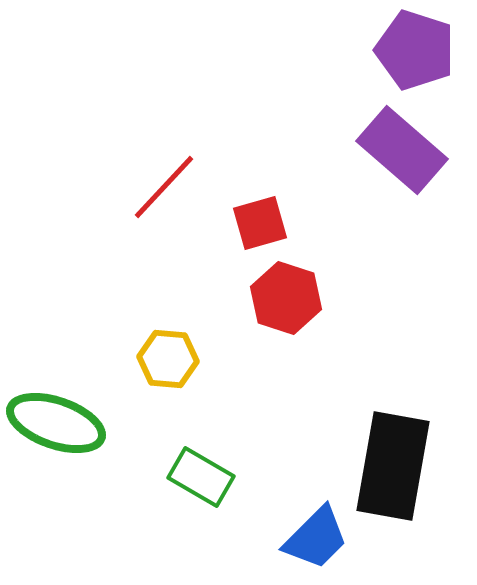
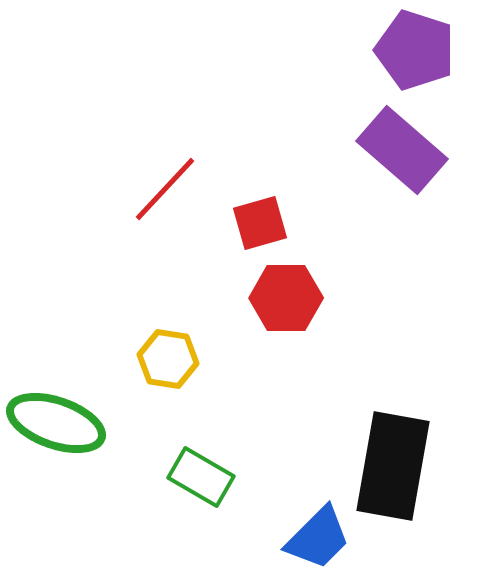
red line: moved 1 px right, 2 px down
red hexagon: rotated 18 degrees counterclockwise
yellow hexagon: rotated 4 degrees clockwise
blue trapezoid: moved 2 px right
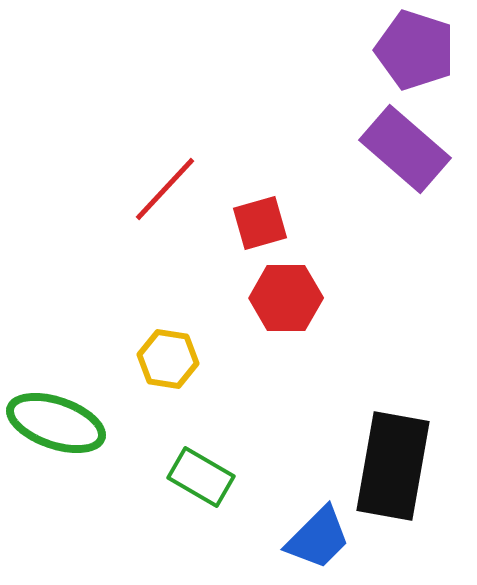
purple rectangle: moved 3 px right, 1 px up
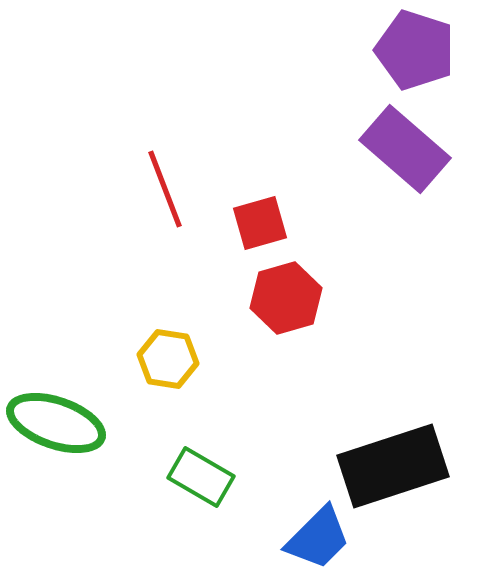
red line: rotated 64 degrees counterclockwise
red hexagon: rotated 16 degrees counterclockwise
black rectangle: rotated 62 degrees clockwise
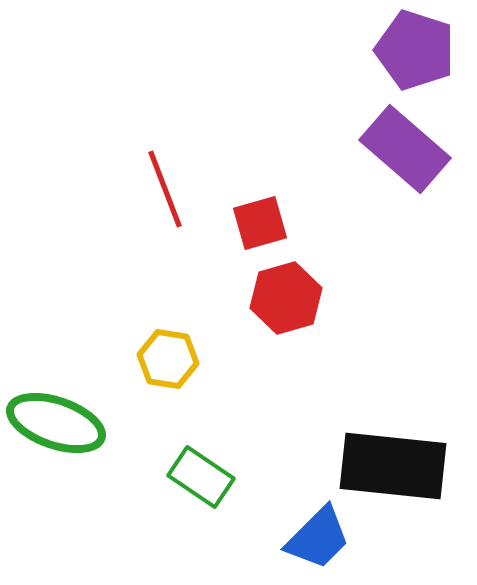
black rectangle: rotated 24 degrees clockwise
green rectangle: rotated 4 degrees clockwise
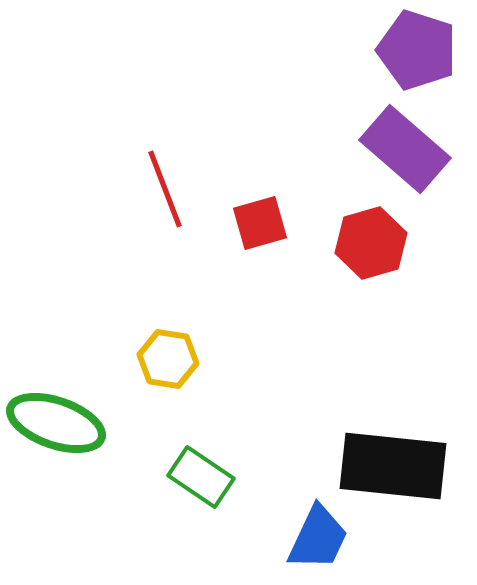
purple pentagon: moved 2 px right
red hexagon: moved 85 px right, 55 px up
blue trapezoid: rotated 20 degrees counterclockwise
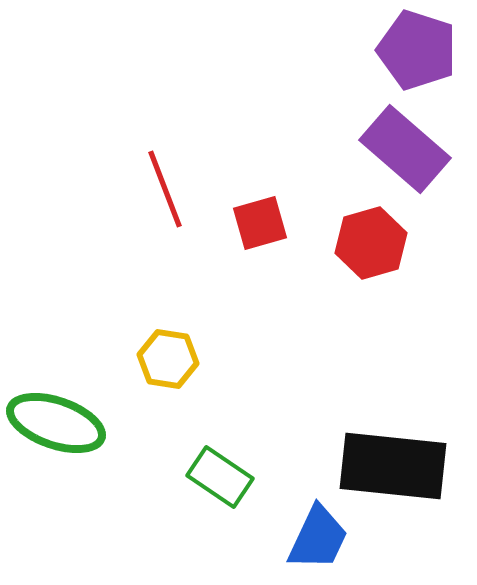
green rectangle: moved 19 px right
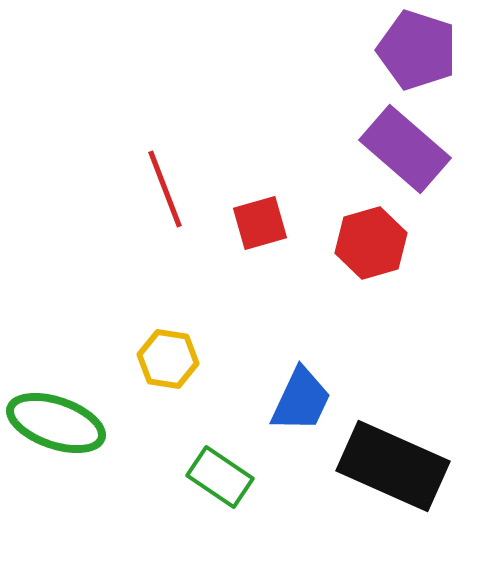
black rectangle: rotated 18 degrees clockwise
blue trapezoid: moved 17 px left, 138 px up
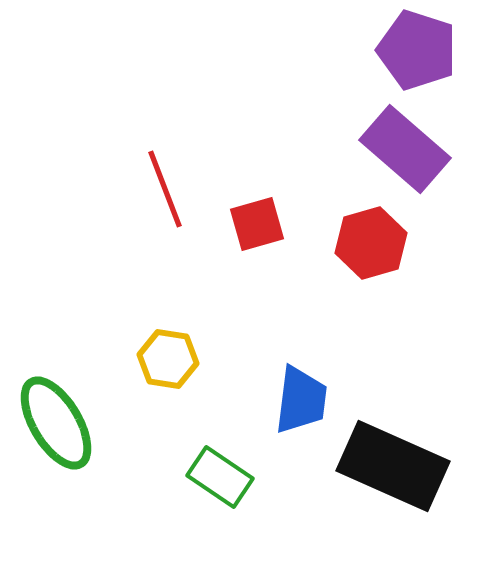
red square: moved 3 px left, 1 px down
blue trapezoid: rotated 18 degrees counterclockwise
green ellipse: rotated 40 degrees clockwise
